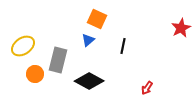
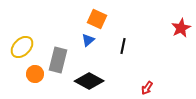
yellow ellipse: moved 1 px left, 1 px down; rotated 10 degrees counterclockwise
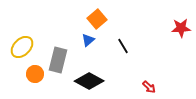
orange square: rotated 24 degrees clockwise
red star: rotated 24 degrees clockwise
black line: rotated 42 degrees counterclockwise
red arrow: moved 2 px right, 1 px up; rotated 80 degrees counterclockwise
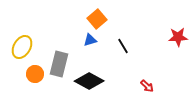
red star: moved 3 px left, 9 px down
blue triangle: moved 2 px right; rotated 24 degrees clockwise
yellow ellipse: rotated 15 degrees counterclockwise
gray rectangle: moved 1 px right, 4 px down
red arrow: moved 2 px left, 1 px up
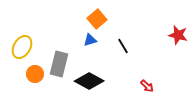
red star: moved 2 px up; rotated 18 degrees clockwise
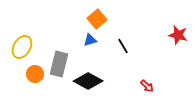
black diamond: moved 1 px left
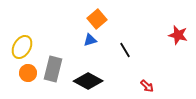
black line: moved 2 px right, 4 px down
gray rectangle: moved 6 px left, 5 px down
orange circle: moved 7 px left, 1 px up
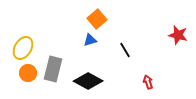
yellow ellipse: moved 1 px right, 1 px down
red arrow: moved 1 px right, 4 px up; rotated 152 degrees counterclockwise
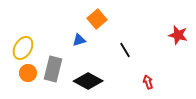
blue triangle: moved 11 px left
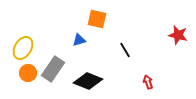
orange square: rotated 36 degrees counterclockwise
gray rectangle: rotated 20 degrees clockwise
black diamond: rotated 8 degrees counterclockwise
